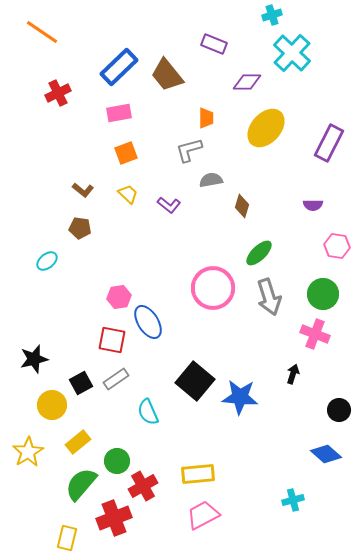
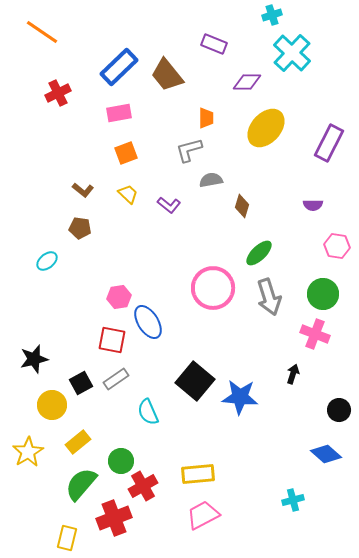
green circle at (117, 461): moved 4 px right
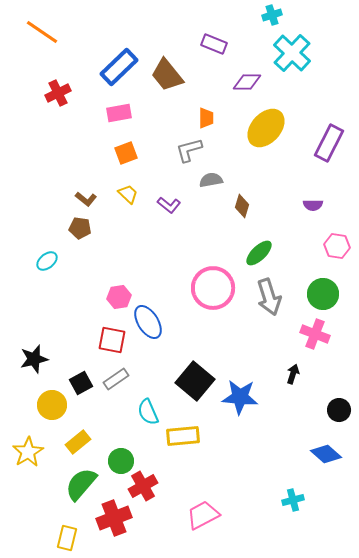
brown L-shape at (83, 190): moved 3 px right, 9 px down
yellow rectangle at (198, 474): moved 15 px left, 38 px up
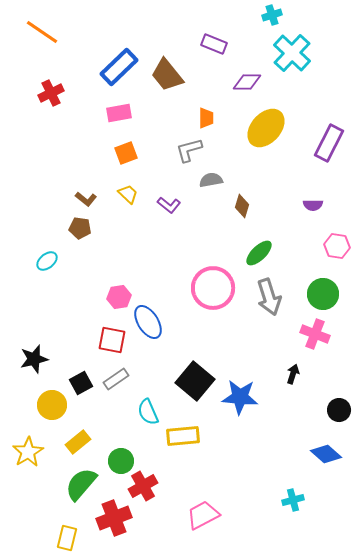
red cross at (58, 93): moved 7 px left
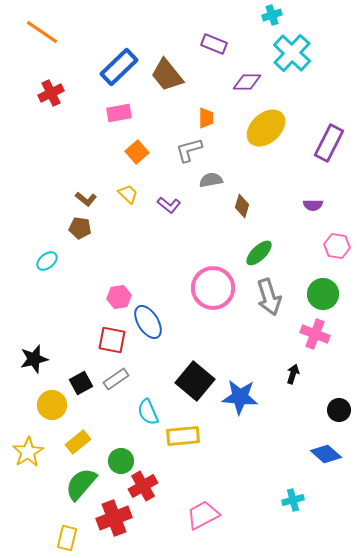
yellow ellipse at (266, 128): rotated 6 degrees clockwise
orange square at (126, 153): moved 11 px right, 1 px up; rotated 20 degrees counterclockwise
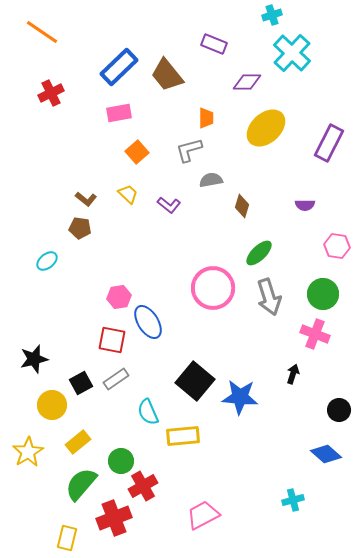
purple semicircle at (313, 205): moved 8 px left
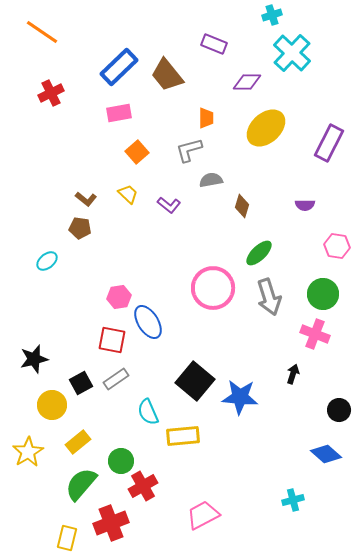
red cross at (114, 518): moved 3 px left, 5 px down
